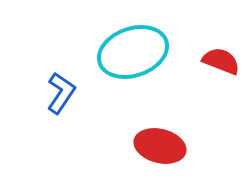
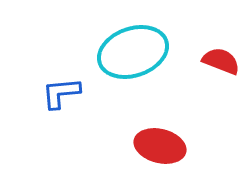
blue L-shape: rotated 129 degrees counterclockwise
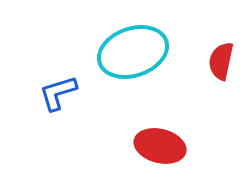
red semicircle: rotated 99 degrees counterclockwise
blue L-shape: moved 3 px left; rotated 12 degrees counterclockwise
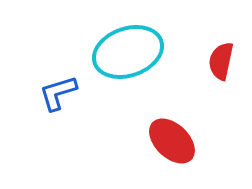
cyan ellipse: moved 5 px left
red ellipse: moved 12 px right, 5 px up; rotated 30 degrees clockwise
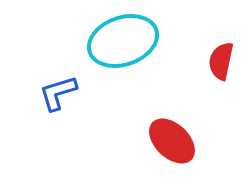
cyan ellipse: moved 5 px left, 11 px up
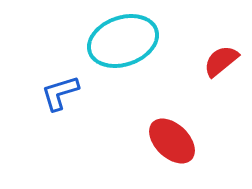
red semicircle: rotated 39 degrees clockwise
blue L-shape: moved 2 px right
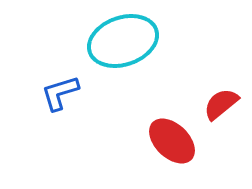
red semicircle: moved 43 px down
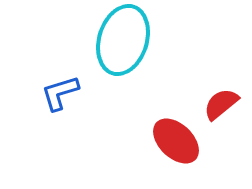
cyan ellipse: moved 1 px up; rotated 54 degrees counterclockwise
red ellipse: moved 4 px right
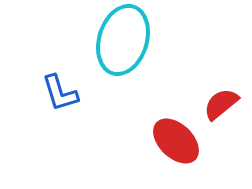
blue L-shape: rotated 90 degrees counterclockwise
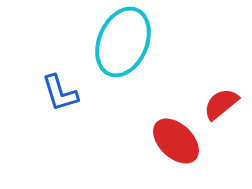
cyan ellipse: moved 2 px down; rotated 6 degrees clockwise
